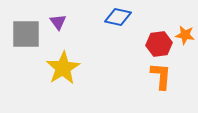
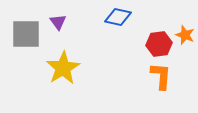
orange star: rotated 12 degrees clockwise
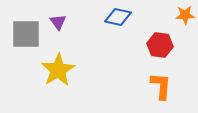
orange star: moved 20 px up; rotated 24 degrees counterclockwise
red hexagon: moved 1 px right, 1 px down; rotated 15 degrees clockwise
yellow star: moved 5 px left, 2 px down
orange L-shape: moved 10 px down
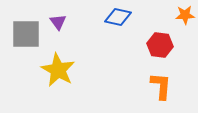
yellow star: rotated 12 degrees counterclockwise
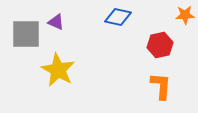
purple triangle: moved 2 px left; rotated 30 degrees counterclockwise
red hexagon: rotated 20 degrees counterclockwise
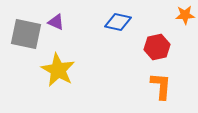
blue diamond: moved 5 px down
gray square: rotated 12 degrees clockwise
red hexagon: moved 3 px left, 2 px down
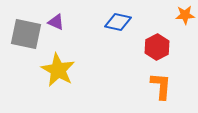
red hexagon: rotated 15 degrees counterclockwise
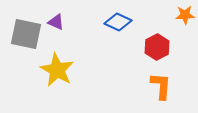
blue diamond: rotated 12 degrees clockwise
yellow star: moved 1 px left
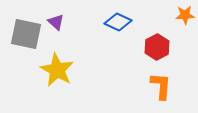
purple triangle: rotated 18 degrees clockwise
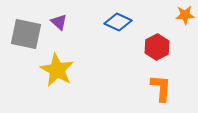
purple triangle: moved 3 px right
orange L-shape: moved 2 px down
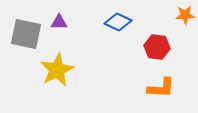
purple triangle: rotated 42 degrees counterclockwise
red hexagon: rotated 25 degrees counterclockwise
yellow star: rotated 16 degrees clockwise
orange L-shape: rotated 88 degrees clockwise
